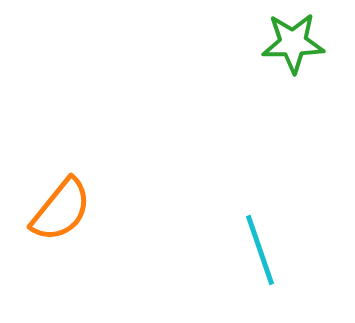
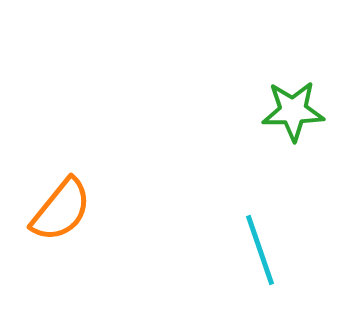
green star: moved 68 px down
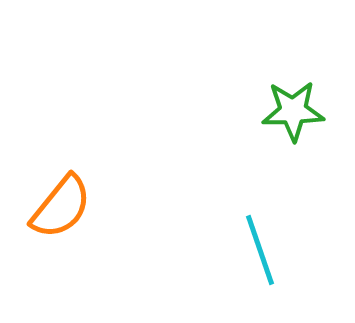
orange semicircle: moved 3 px up
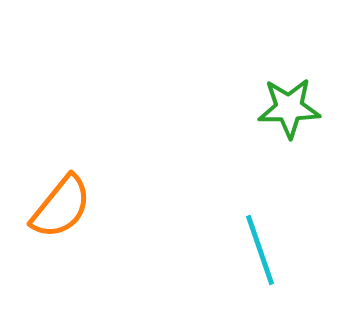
green star: moved 4 px left, 3 px up
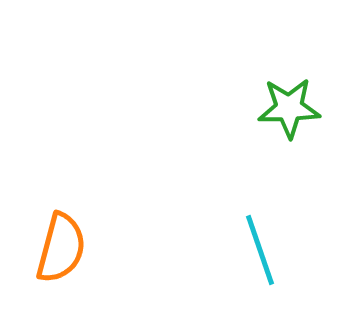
orange semicircle: moved 41 px down; rotated 24 degrees counterclockwise
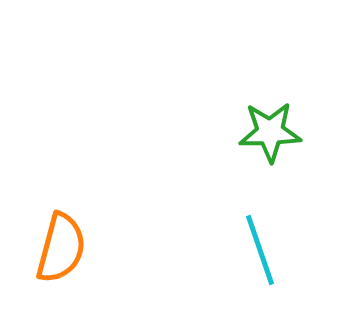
green star: moved 19 px left, 24 px down
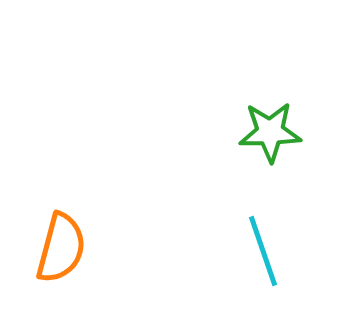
cyan line: moved 3 px right, 1 px down
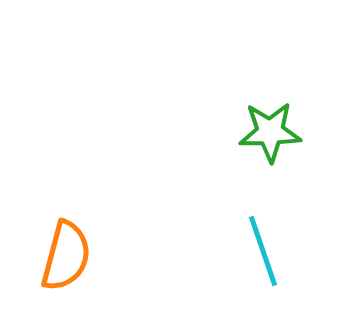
orange semicircle: moved 5 px right, 8 px down
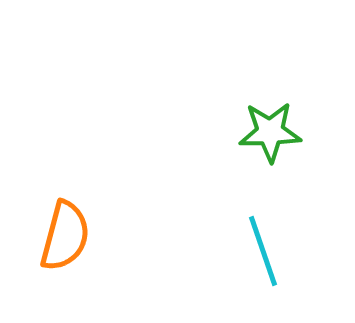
orange semicircle: moved 1 px left, 20 px up
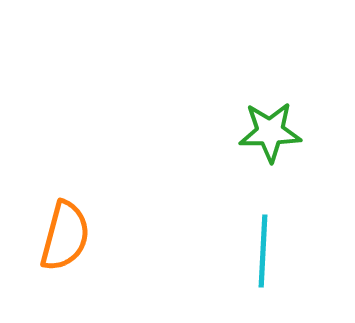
cyan line: rotated 22 degrees clockwise
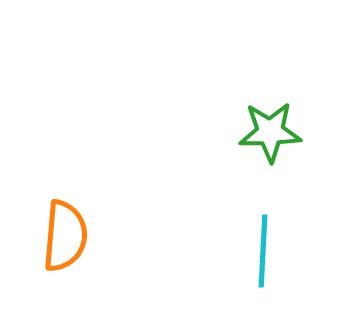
orange semicircle: rotated 10 degrees counterclockwise
